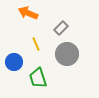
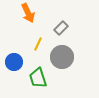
orange arrow: rotated 138 degrees counterclockwise
yellow line: moved 2 px right; rotated 48 degrees clockwise
gray circle: moved 5 px left, 3 px down
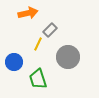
orange arrow: rotated 78 degrees counterclockwise
gray rectangle: moved 11 px left, 2 px down
gray circle: moved 6 px right
green trapezoid: moved 1 px down
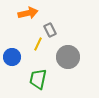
gray rectangle: rotated 72 degrees counterclockwise
blue circle: moved 2 px left, 5 px up
green trapezoid: rotated 30 degrees clockwise
